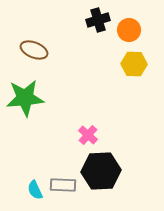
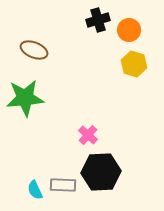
yellow hexagon: rotated 15 degrees clockwise
black hexagon: moved 1 px down
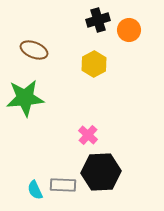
yellow hexagon: moved 40 px left; rotated 15 degrees clockwise
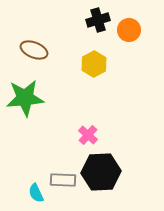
gray rectangle: moved 5 px up
cyan semicircle: moved 1 px right, 3 px down
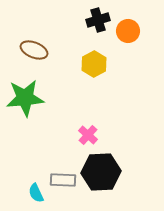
orange circle: moved 1 px left, 1 px down
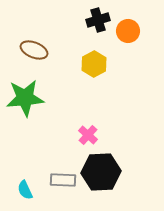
cyan semicircle: moved 11 px left, 3 px up
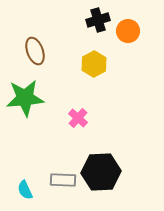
brown ellipse: moved 1 px right, 1 px down; rotated 48 degrees clockwise
pink cross: moved 10 px left, 17 px up
